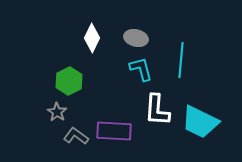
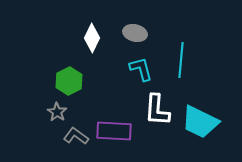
gray ellipse: moved 1 px left, 5 px up
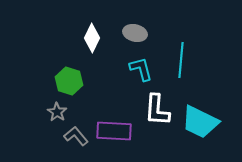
green hexagon: rotated 16 degrees counterclockwise
gray L-shape: rotated 15 degrees clockwise
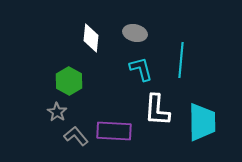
white diamond: moved 1 px left; rotated 20 degrees counterclockwise
green hexagon: rotated 12 degrees clockwise
cyan trapezoid: moved 2 px right; rotated 117 degrees counterclockwise
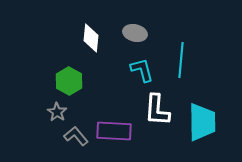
cyan L-shape: moved 1 px right, 1 px down
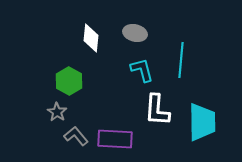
purple rectangle: moved 1 px right, 8 px down
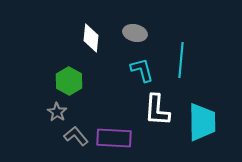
purple rectangle: moved 1 px left, 1 px up
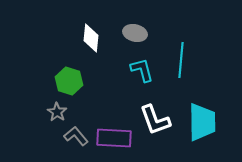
green hexagon: rotated 12 degrees counterclockwise
white L-shape: moved 2 px left, 10 px down; rotated 24 degrees counterclockwise
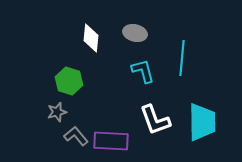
cyan line: moved 1 px right, 2 px up
cyan L-shape: moved 1 px right, 1 px down
gray star: rotated 24 degrees clockwise
purple rectangle: moved 3 px left, 3 px down
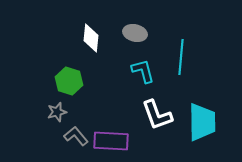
cyan line: moved 1 px left, 1 px up
white L-shape: moved 2 px right, 5 px up
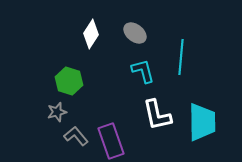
gray ellipse: rotated 25 degrees clockwise
white diamond: moved 4 px up; rotated 28 degrees clockwise
white L-shape: rotated 8 degrees clockwise
purple rectangle: rotated 68 degrees clockwise
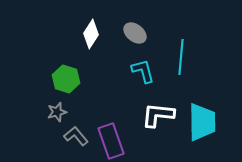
green hexagon: moved 3 px left, 2 px up
white L-shape: moved 1 px right; rotated 108 degrees clockwise
